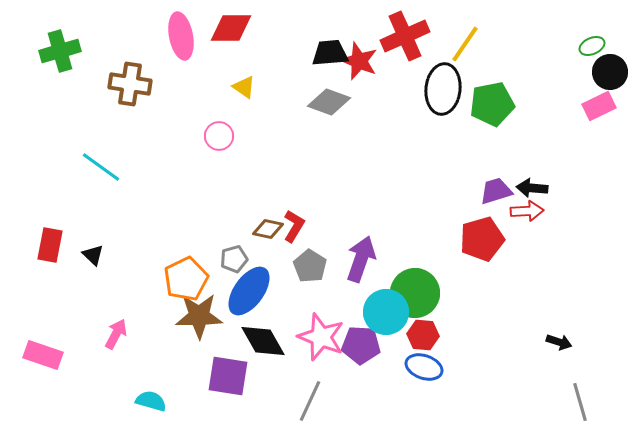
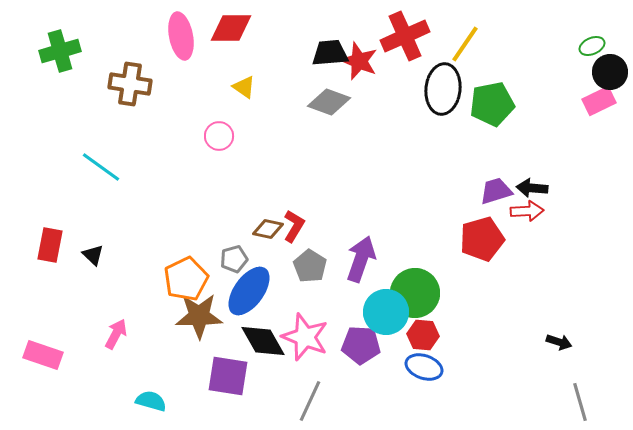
pink rectangle at (599, 106): moved 5 px up
pink star at (321, 337): moved 16 px left
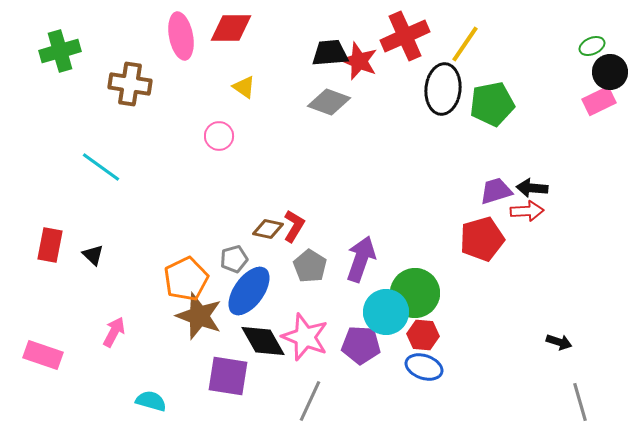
brown star at (199, 316): rotated 21 degrees clockwise
pink arrow at (116, 334): moved 2 px left, 2 px up
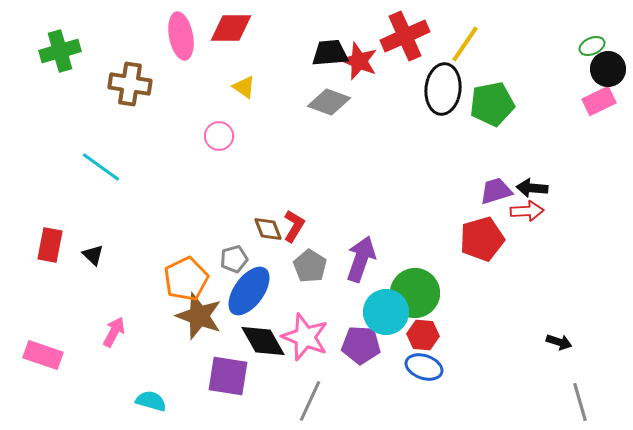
black circle at (610, 72): moved 2 px left, 3 px up
brown diamond at (268, 229): rotated 56 degrees clockwise
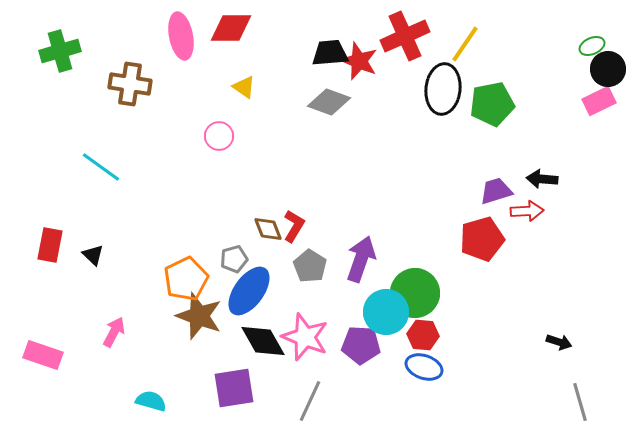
black arrow at (532, 188): moved 10 px right, 9 px up
purple square at (228, 376): moved 6 px right, 12 px down; rotated 18 degrees counterclockwise
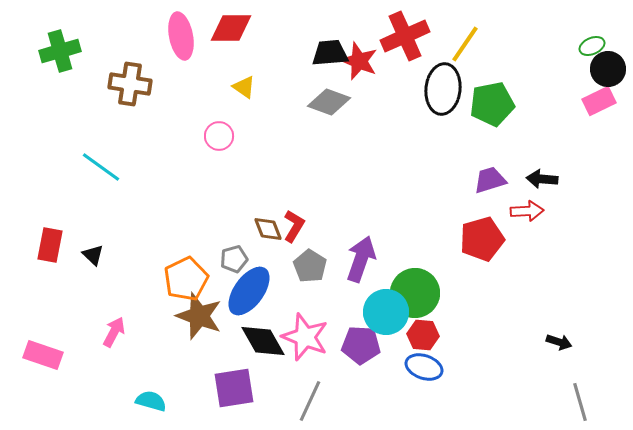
purple trapezoid at (496, 191): moved 6 px left, 11 px up
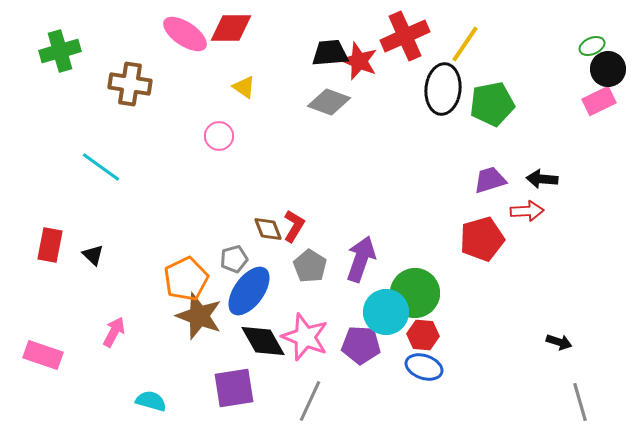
pink ellipse at (181, 36): moved 4 px right, 2 px up; rotated 45 degrees counterclockwise
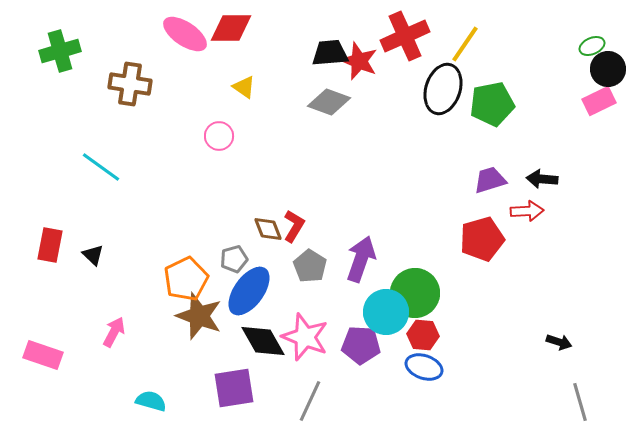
black ellipse at (443, 89): rotated 12 degrees clockwise
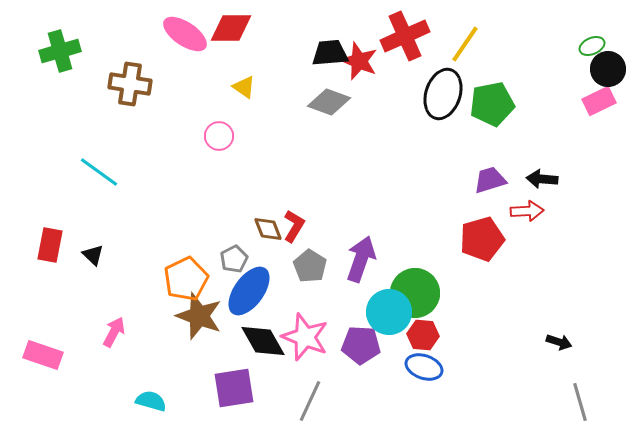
black ellipse at (443, 89): moved 5 px down
cyan line at (101, 167): moved 2 px left, 5 px down
gray pentagon at (234, 259): rotated 12 degrees counterclockwise
cyan circle at (386, 312): moved 3 px right
